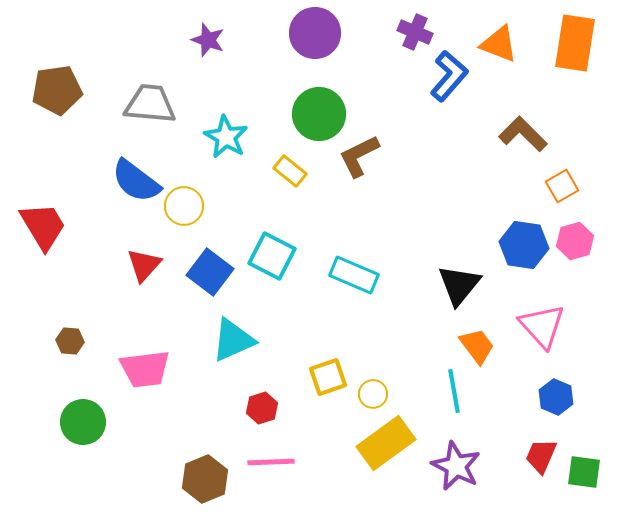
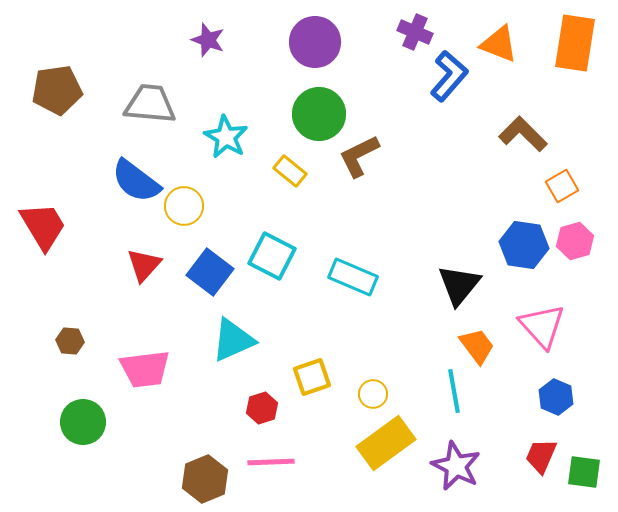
purple circle at (315, 33): moved 9 px down
cyan rectangle at (354, 275): moved 1 px left, 2 px down
yellow square at (328, 377): moved 16 px left
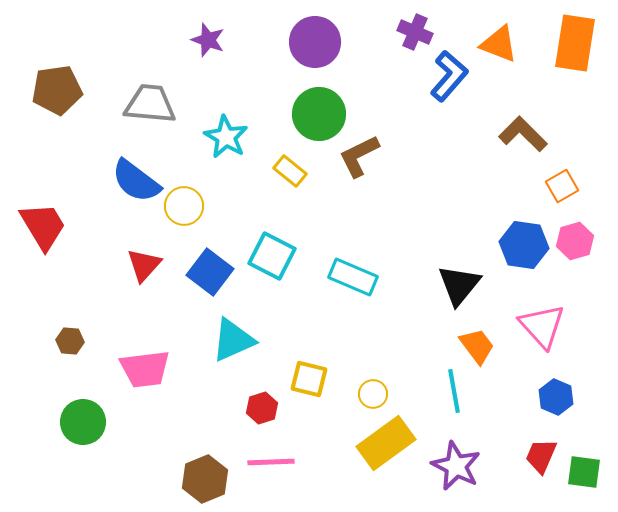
yellow square at (312, 377): moved 3 px left, 2 px down; rotated 33 degrees clockwise
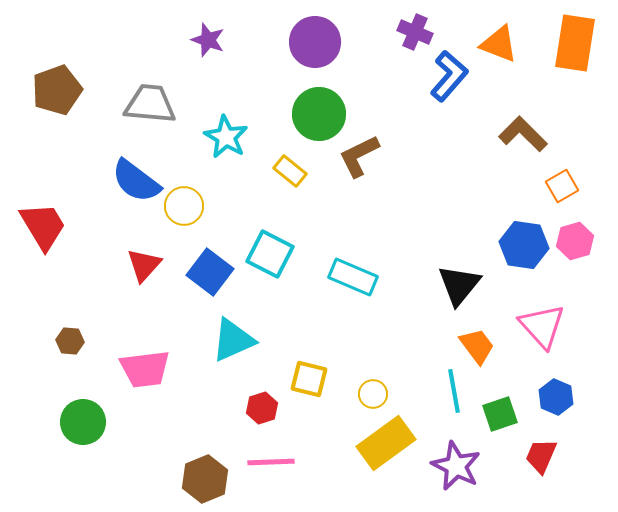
brown pentagon at (57, 90): rotated 12 degrees counterclockwise
cyan square at (272, 256): moved 2 px left, 2 px up
green square at (584, 472): moved 84 px left, 58 px up; rotated 27 degrees counterclockwise
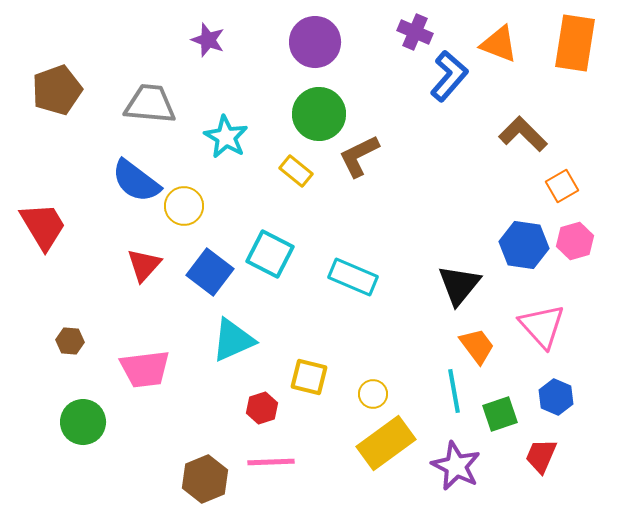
yellow rectangle at (290, 171): moved 6 px right
yellow square at (309, 379): moved 2 px up
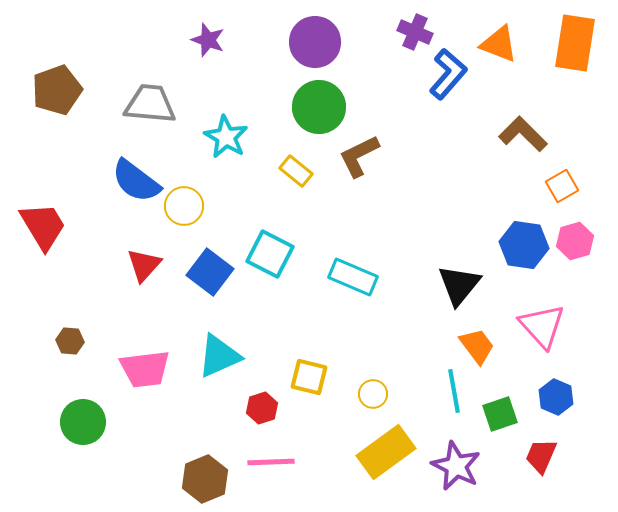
blue L-shape at (449, 76): moved 1 px left, 2 px up
green circle at (319, 114): moved 7 px up
cyan triangle at (233, 340): moved 14 px left, 16 px down
yellow rectangle at (386, 443): moved 9 px down
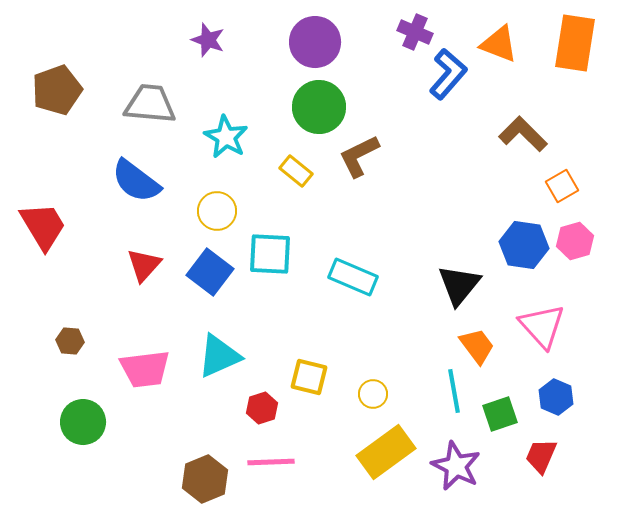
yellow circle at (184, 206): moved 33 px right, 5 px down
cyan square at (270, 254): rotated 24 degrees counterclockwise
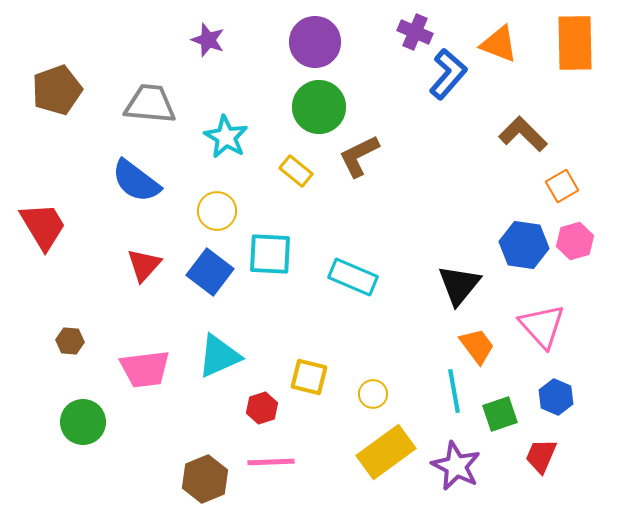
orange rectangle at (575, 43): rotated 10 degrees counterclockwise
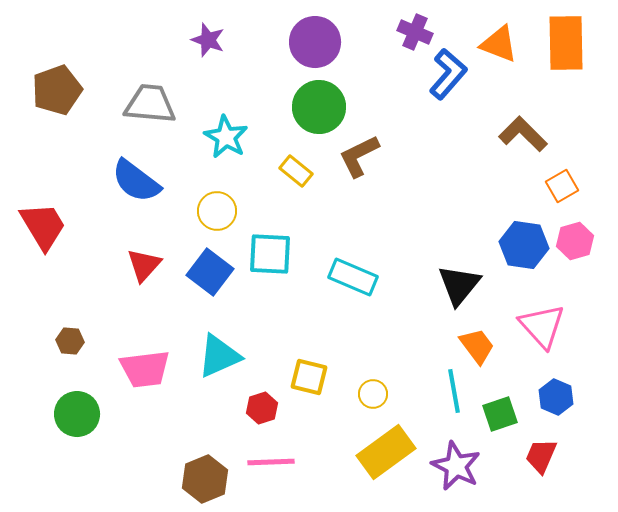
orange rectangle at (575, 43): moved 9 px left
green circle at (83, 422): moved 6 px left, 8 px up
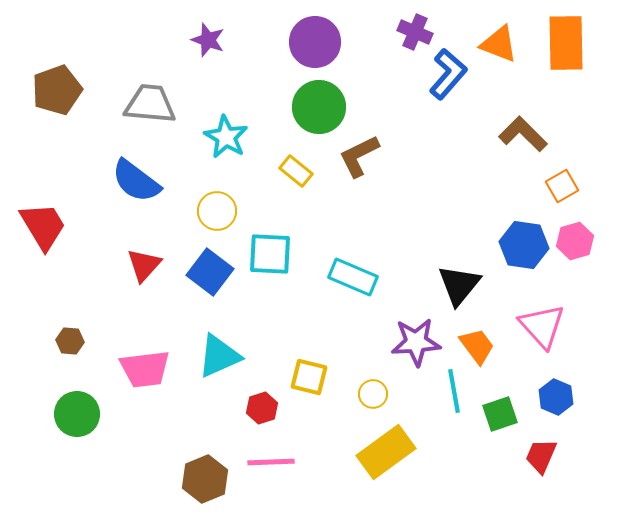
purple star at (456, 466): moved 40 px left, 124 px up; rotated 30 degrees counterclockwise
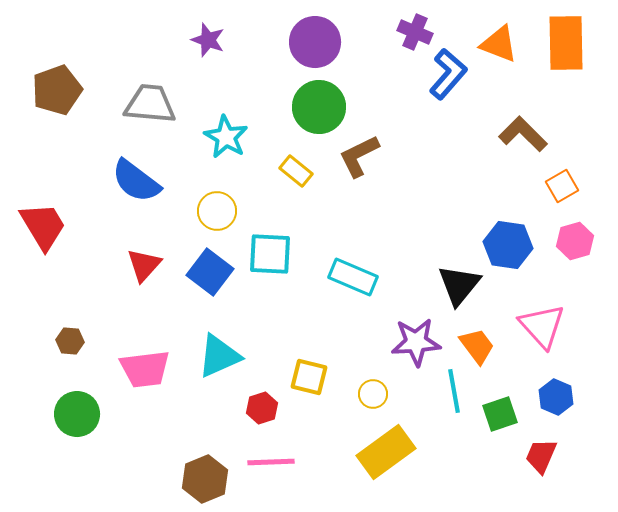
blue hexagon at (524, 245): moved 16 px left
